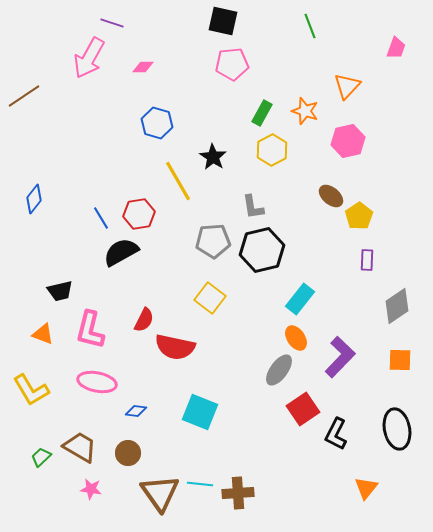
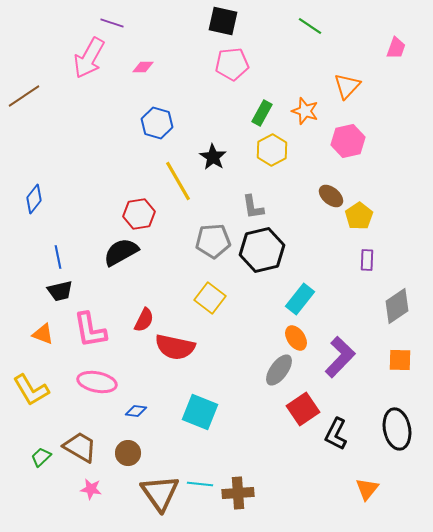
green line at (310, 26): rotated 35 degrees counterclockwise
blue line at (101, 218): moved 43 px left, 39 px down; rotated 20 degrees clockwise
pink L-shape at (90, 330): rotated 24 degrees counterclockwise
orange triangle at (366, 488): moved 1 px right, 1 px down
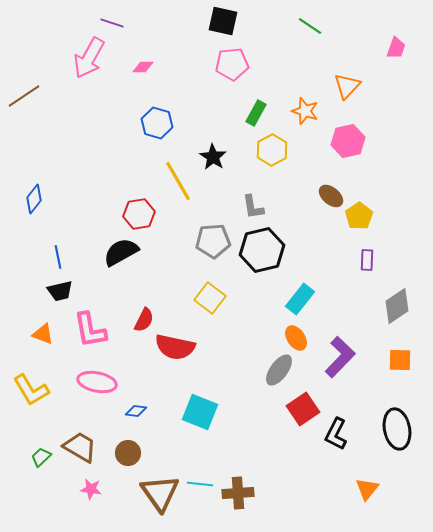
green rectangle at (262, 113): moved 6 px left
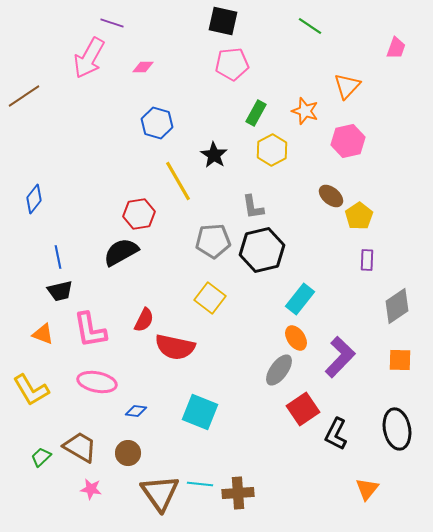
black star at (213, 157): moved 1 px right, 2 px up
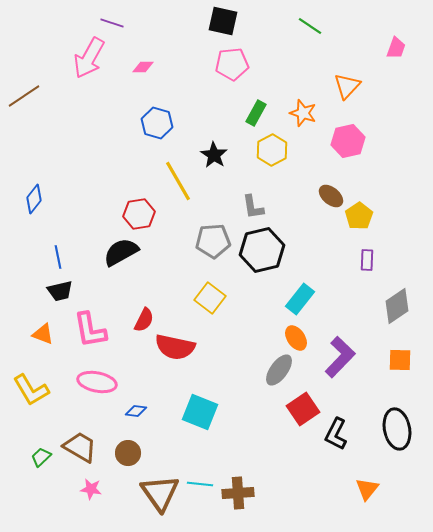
orange star at (305, 111): moved 2 px left, 2 px down
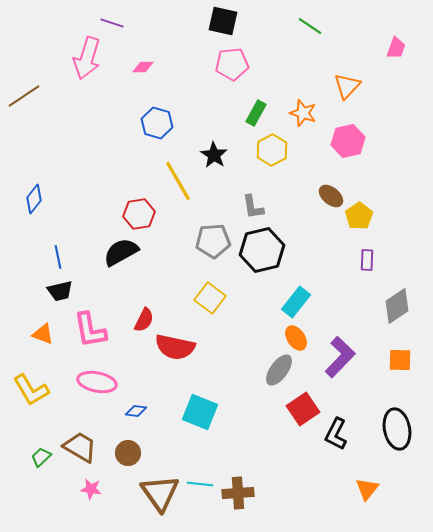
pink arrow at (89, 58): moved 2 px left; rotated 12 degrees counterclockwise
cyan rectangle at (300, 299): moved 4 px left, 3 px down
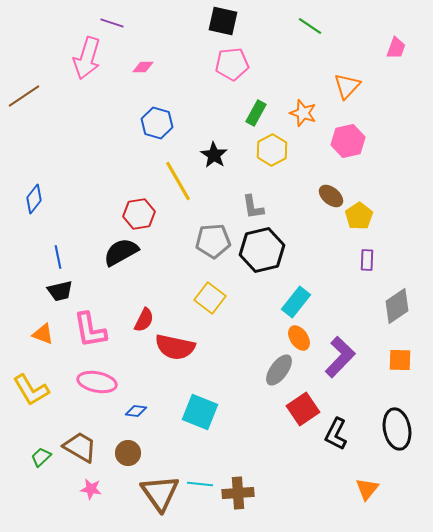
orange ellipse at (296, 338): moved 3 px right
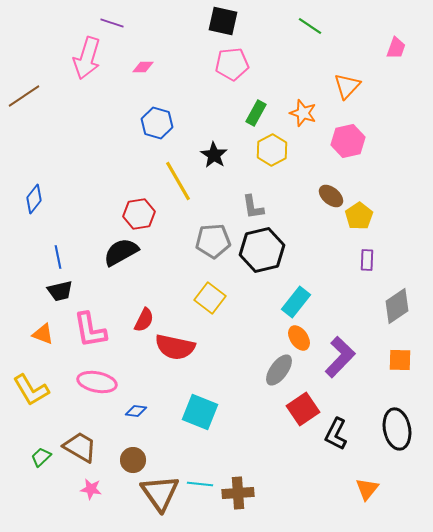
brown circle at (128, 453): moved 5 px right, 7 px down
